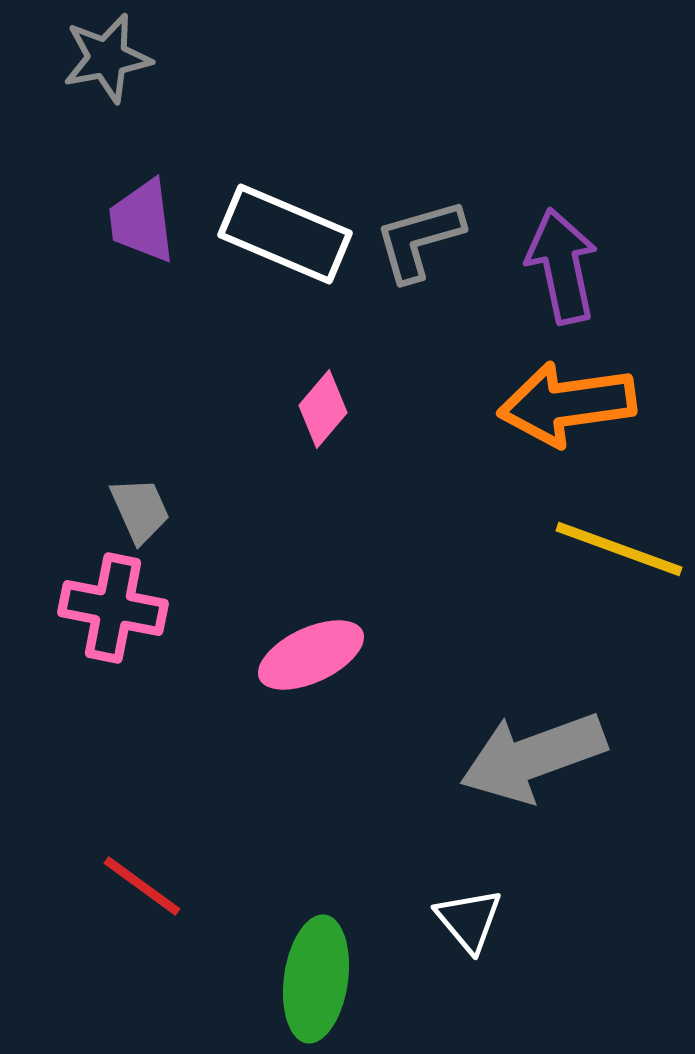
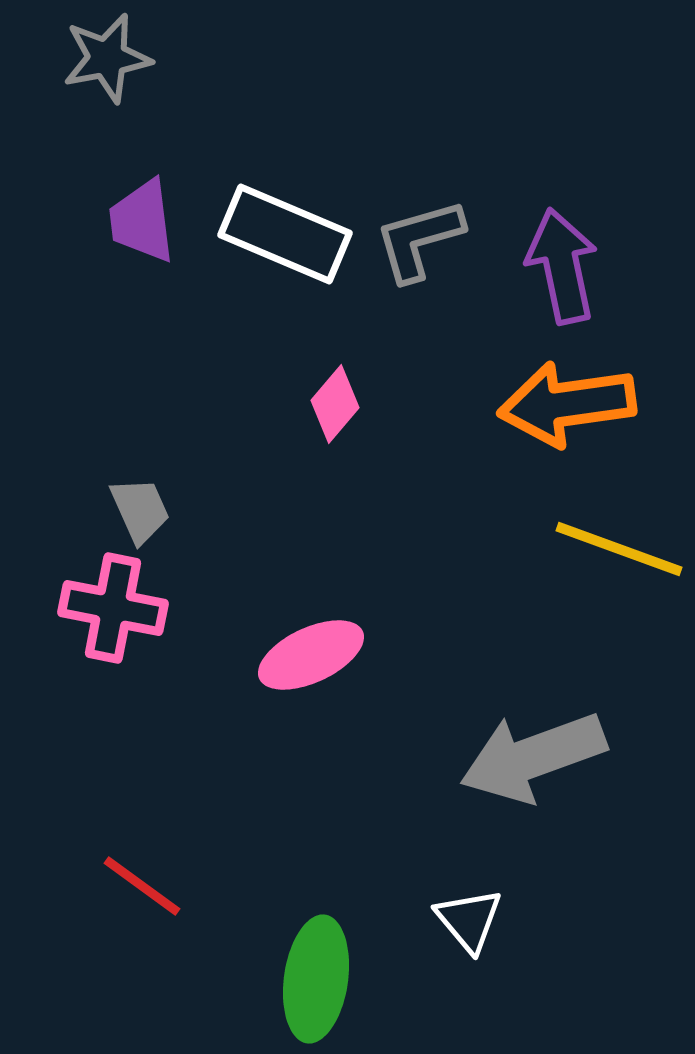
pink diamond: moved 12 px right, 5 px up
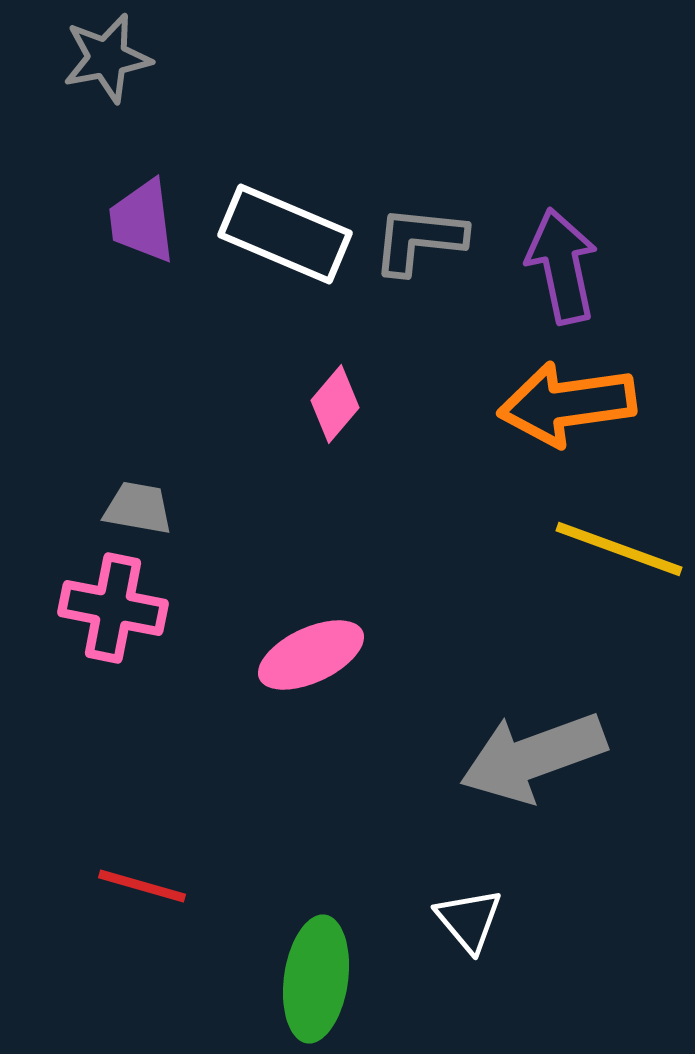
gray L-shape: rotated 22 degrees clockwise
gray trapezoid: moved 2 px left, 2 px up; rotated 56 degrees counterclockwise
red line: rotated 20 degrees counterclockwise
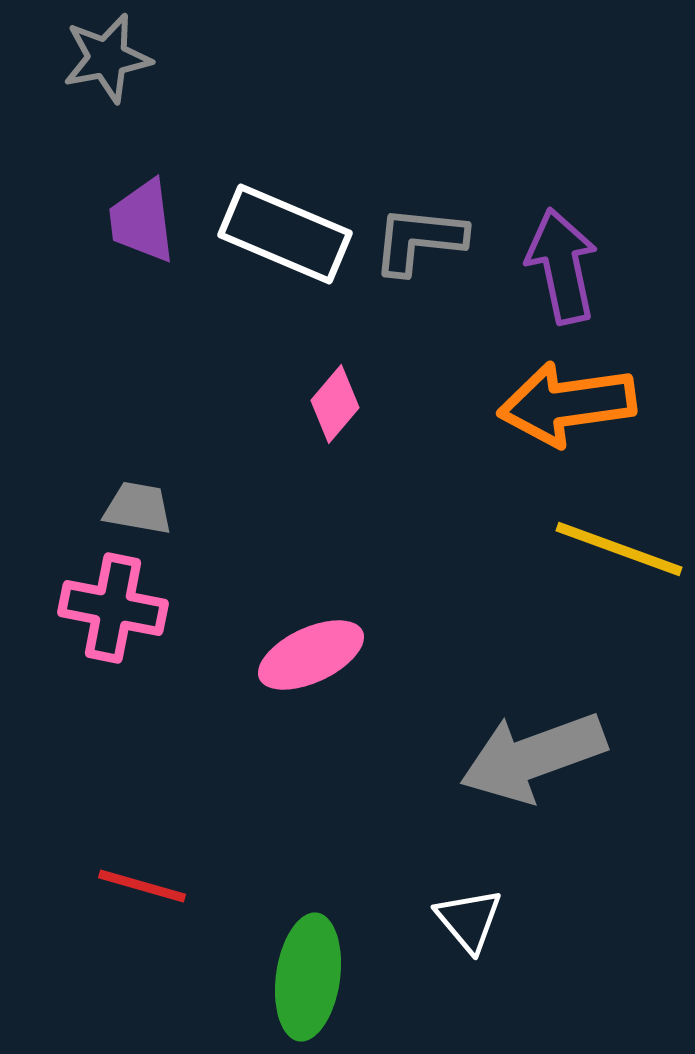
green ellipse: moved 8 px left, 2 px up
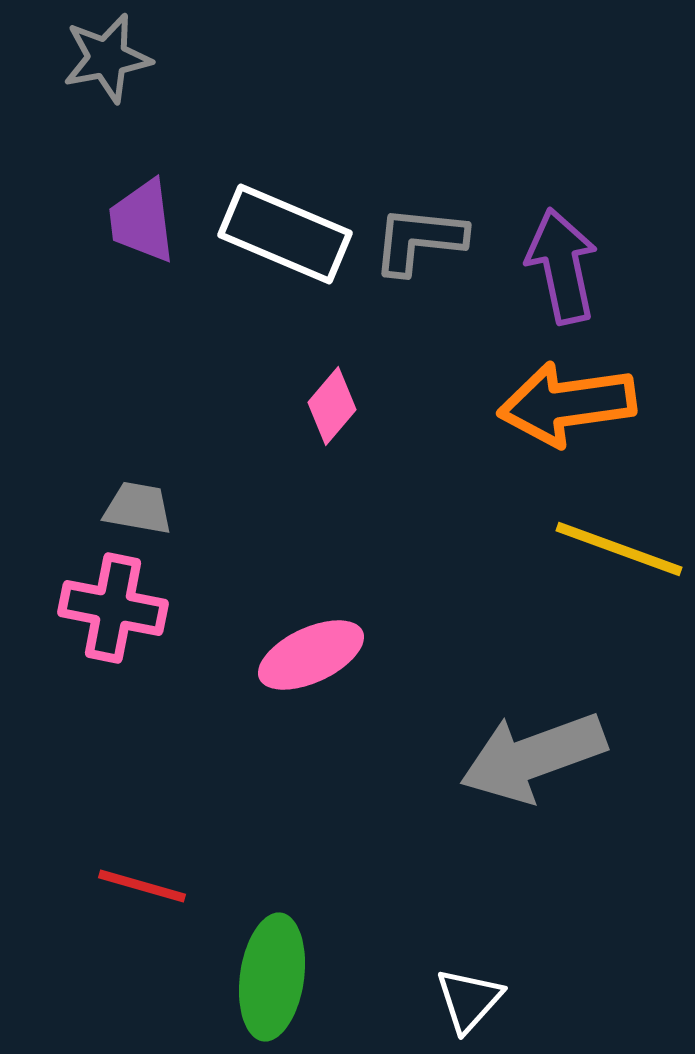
pink diamond: moved 3 px left, 2 px down
white triangle: moved 80 px down; rotated 22 degrees clockwise
green ellipse: moved 36 px left
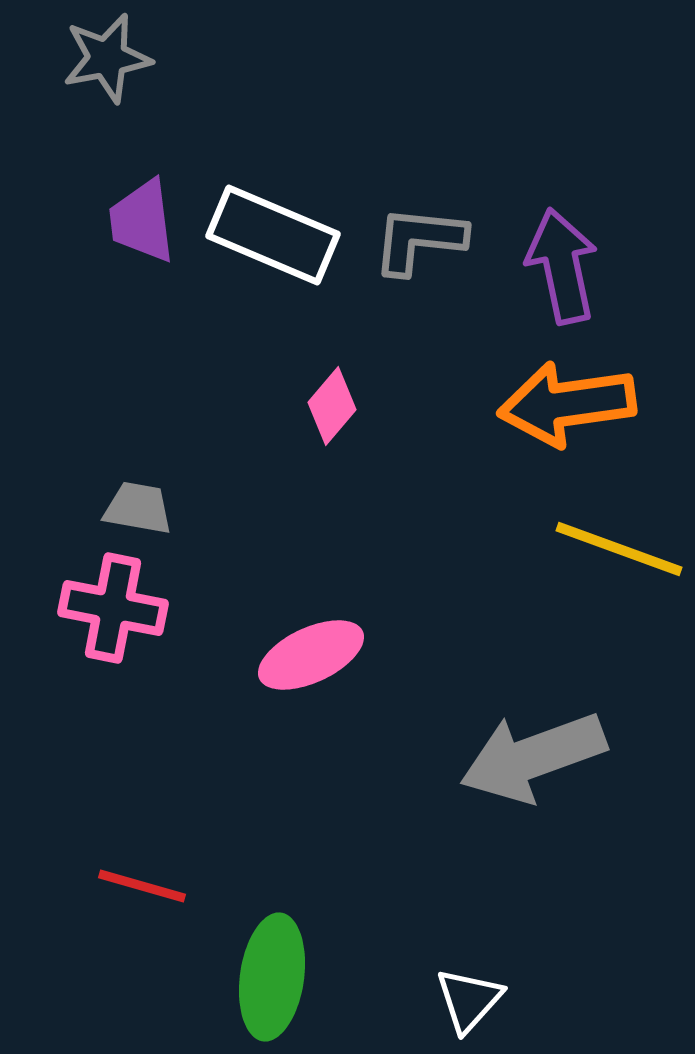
white rectangle: moved 12 px left, 1 px down
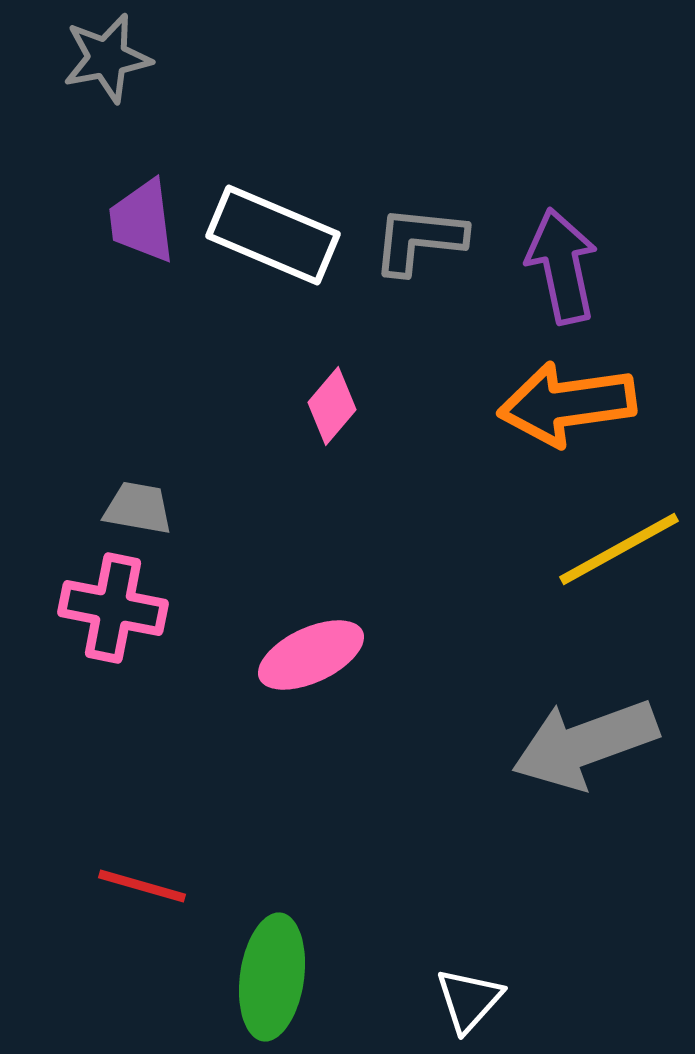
yellow line: rotated 49 degrees counterclockwise
gray arrow: moved 52 px right, 13 px up
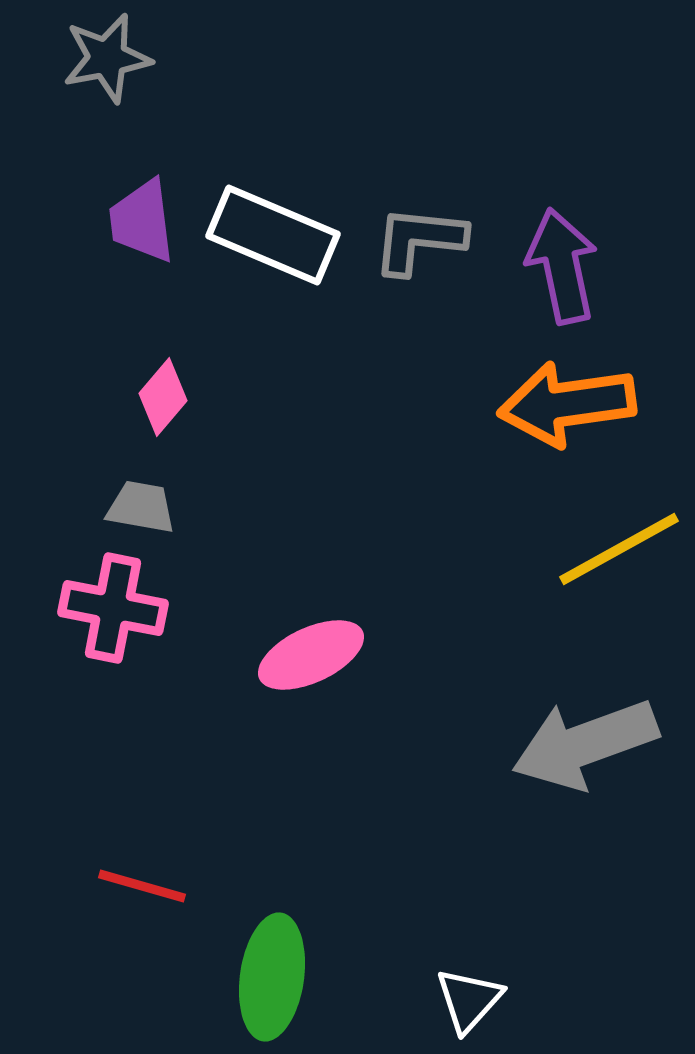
pink diamond: moved 169 px left, 9 px up
gray trapezoid: moved 3 px right, 1 px up
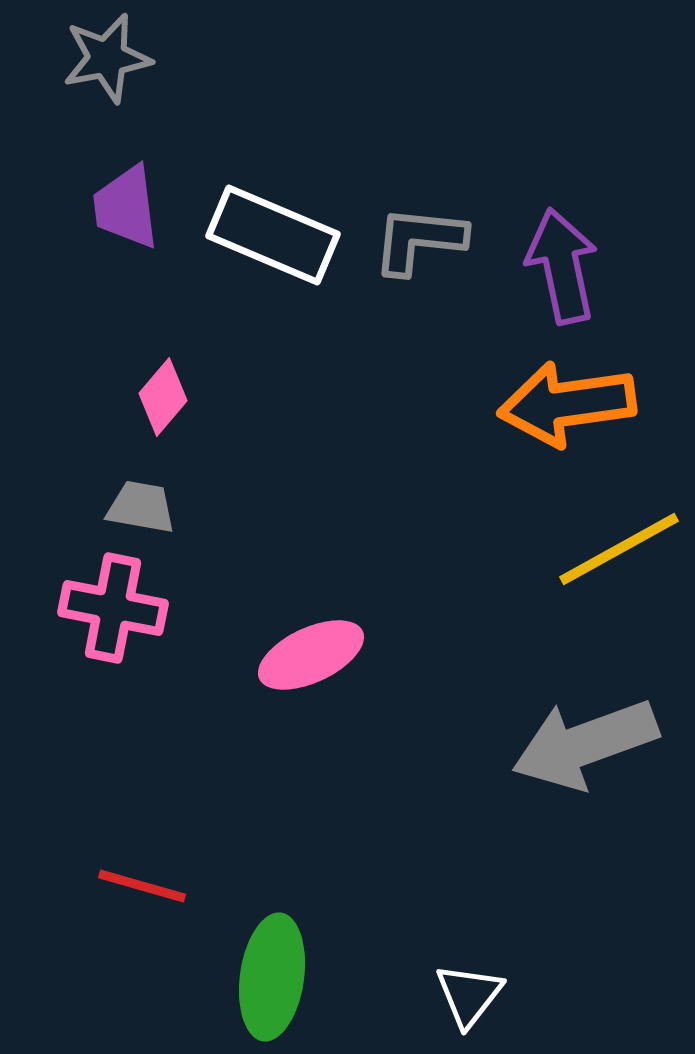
purple trapezoid: moved 16 px left, 14 px up
white triangle: moved 5 px up; rotated 4 degrees counterclockwise
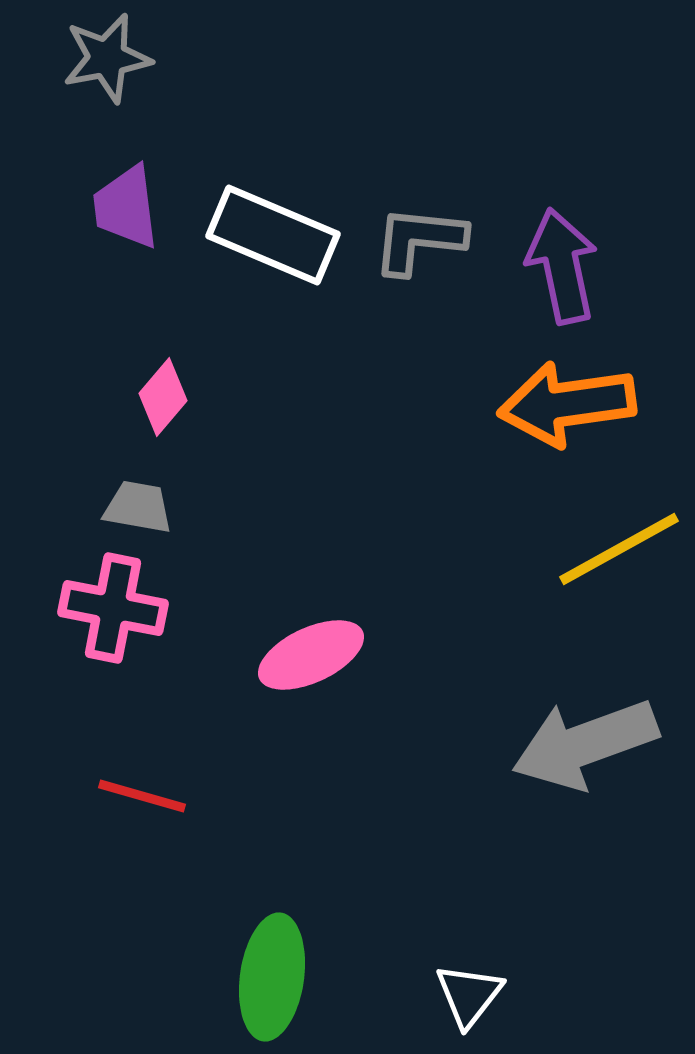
gray trapezoid: moved 3 px left
red line: moved 90 px up
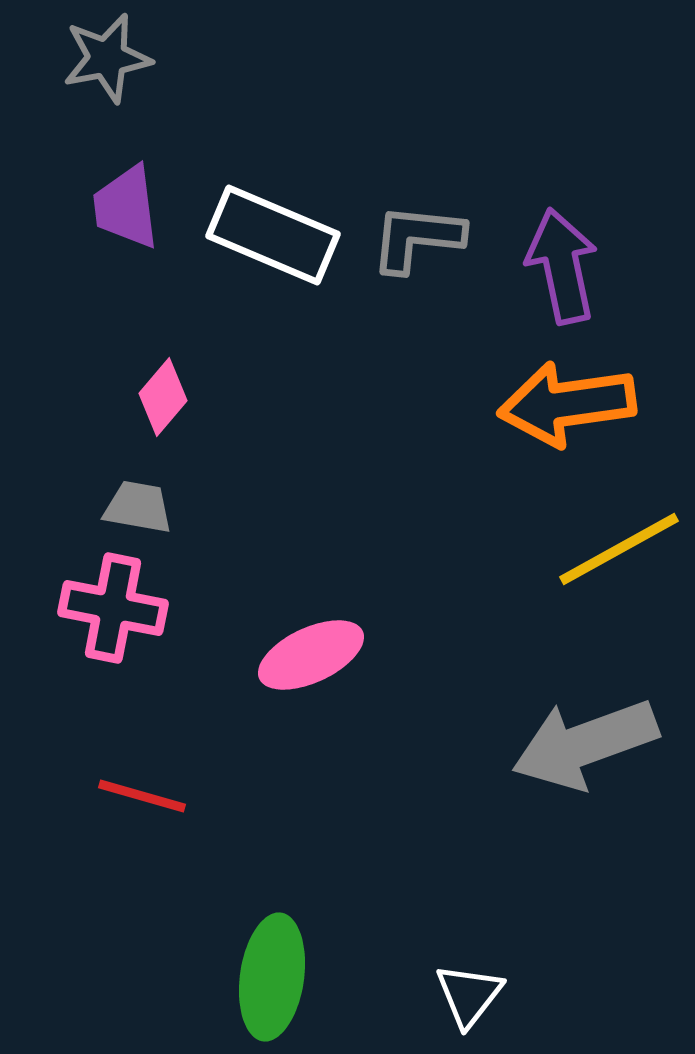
gray L-shape: moved 2 px left, 2 px up
